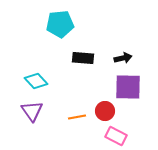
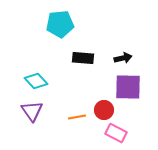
red circle: moved 1 px left, 1 px up
pink rectangle: moved 3 px up
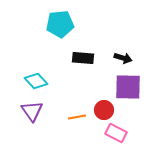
black arrow: rotated 30 degrees clockwise
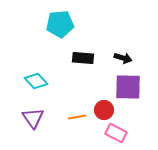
purple triangle: moved 1 px right, 7 px down
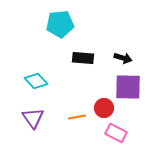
red circle: moved 2 px up
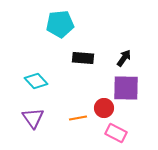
black arrow: moved 1 px right; rotated 72 degrees counterclockwise
purple square: moved 2 px left, 1 px down
orange line: moved 1 px right, 1 px down
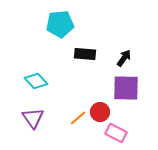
black rectangle: moved 2 px right, 4 px up
red circle: moved 4 px left, 4 px down
orange line: rotated 30 degrees counterclockwise
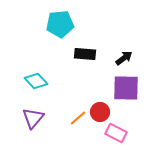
black arrow: rotated 18 degrees clockwise
purple triangle: rotated 15 degrees clockwise
